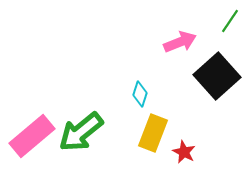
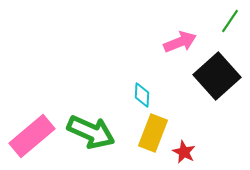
cyan diamond: moved 2 px right, 1 px down; rotated 15 degrees counterclockwise
green arrow: moved 10 px right; rotated 117 degrees counterclockwise
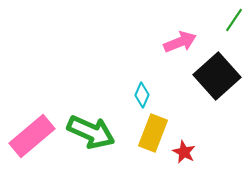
green line: moved 4 px right, 1 px up
cyan diamond: rotated 20 degrees clockwise
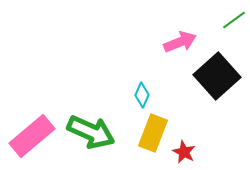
green line: rotated 20 degrees clockwise
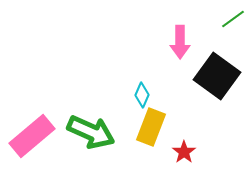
green line: moved 1 px left, 1 px up
pink arrow: rotated 112 degrees clockwise
black square: rotated 12 degrees counterclockwise
yellow rectangle: moved 2 px left, 6 px up
red star: rotated 10 degrees clockwise
